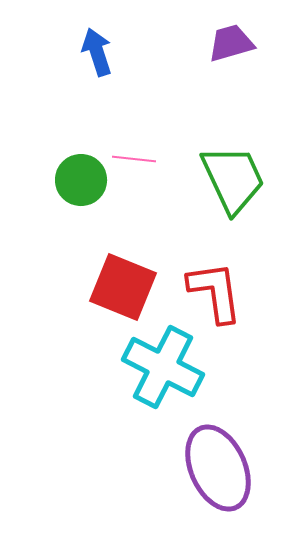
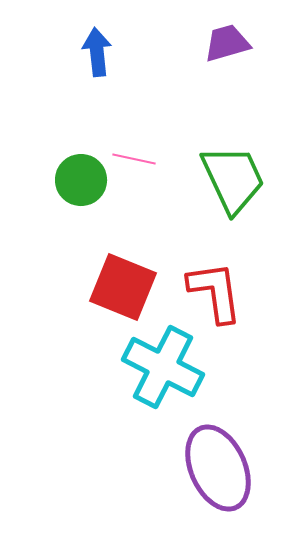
purple trapezoid: moved 4 px left
blue arrow: rotated 12 degrees clockwise
pink line: rotated 6 degrees clockwise
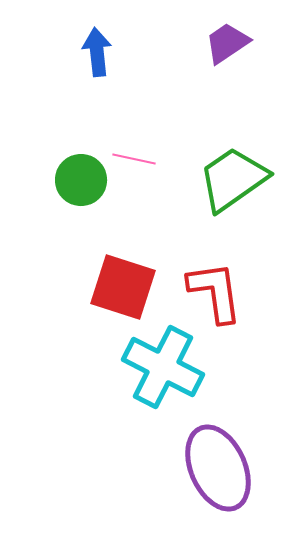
purple trapezoid: rotated 18 degrees counterclockwise
green trapezoid: rotated 100 degrees counterclockwise
red square: rotated 4 degrees counterclockwise
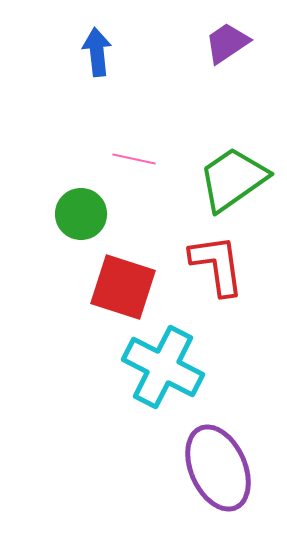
green circle: moved 34 px down
red L-shape: moved 2 px right, 27 px up
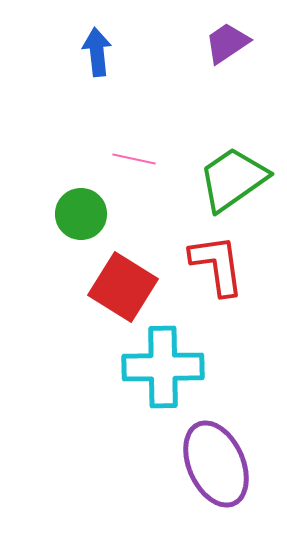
red square: rotated 14 degrees clockwise
cyan cross: rotated 28 degrees counterclockwise
purple ellipse: moved 2 px left, 4 px up
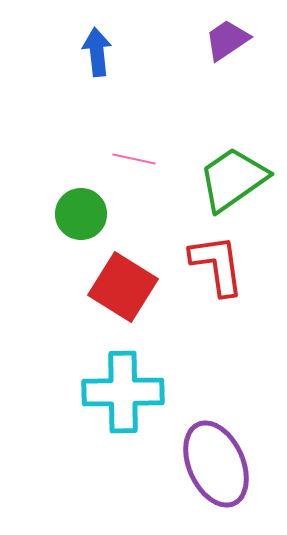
purple trapezoid: moved 3 px up
cyan cross: moved 40 px left, 25 px down
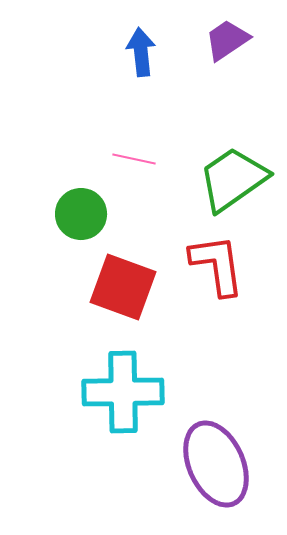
blue arrow: moved 44 px right
red square: rotated 12 degrees counterclockwise
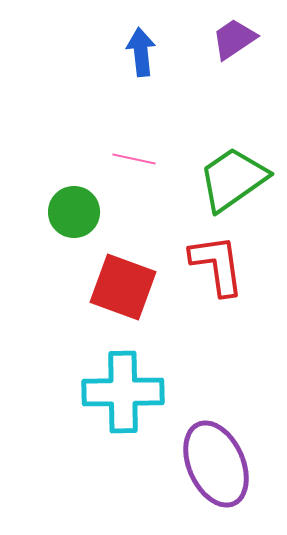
purple trapezoid: moved 7 px right, 1 px up
green circle: moved 7 px left, 2 px up
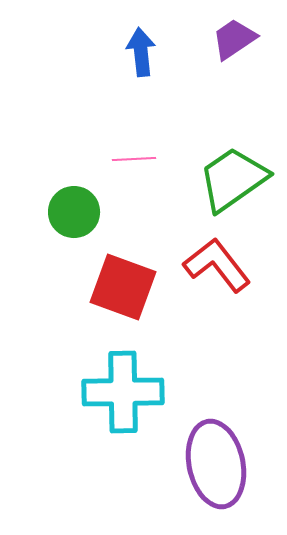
pink line: rotated 15 degrees counterclockwise
red L-shape: rotated 30 degrees counterclockwise
purple ellipse: rotated 12 degrees clockwise
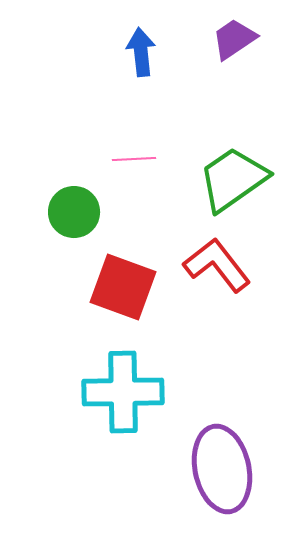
purple ellipse: moved 6 px right, 5 px down
